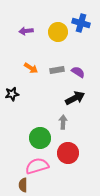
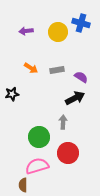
purple semicircle: moved 3 px right, 5 px down
green circle: moved 1 px left, 1 px up
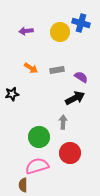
yellow circle: moved 2 px right
red circle: moved 2 px right
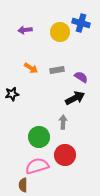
purple arrow: moved 1 px left, 1 px up
red circle: moved 5 px left, 2 px down
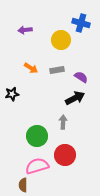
yellow circle: moved 1 px right, 8 px down
green circle: moved 2 px left, 1 px up
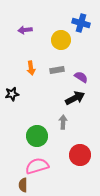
orange arrow: rotated 48 degrees clockwise
red circle: moved 15 px right
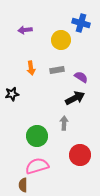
gray arrow: moved 1 px right, 1 px down
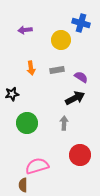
green circle: moved 10 px left, 13 px up
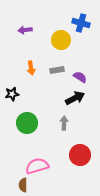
purple semicircle: moved 1 px left
